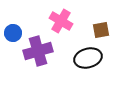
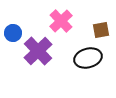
pink cross: rotated 15 degrees clockwise
purple cross: rotated 28 degrees counterclockwise
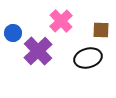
brown square: rotated 12 degrees clockwise
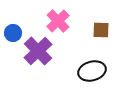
pink cross: moved 3 px left
black ellipse: moved 4 px right, 13 px down
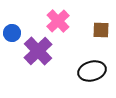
blue circle: moved 1 px left
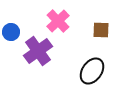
blue circle: moved 1 px left, 1 px up
purple cross: rotated 8 degrees clockwise
black ellipse: rotated 40 degrees counterclockwise
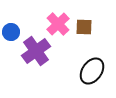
pink cross: moved 3 px down
brown square: moved 17 px left, 3 px up
purple cross: moved 2 px left
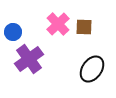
blue circle: moved 2 px right
purple cross: moved 7 px left, 8 px down
black ellipse: moved 2 px up
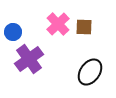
black ellipse: moved 2 px left, 3 px down
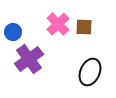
black ellipse: rotated 12 degrees counterclockwise
